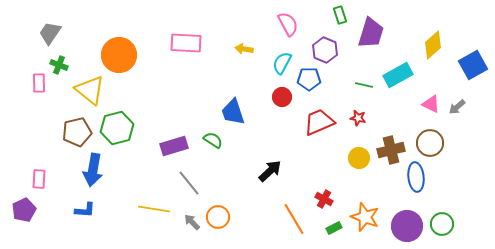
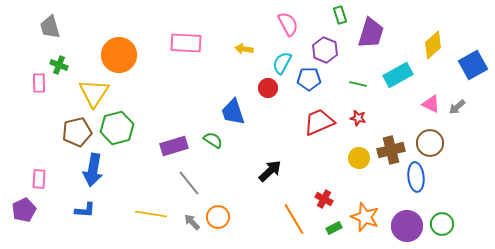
gray trapezoid at (50, 33): moved 6 px up; rotated 50 degrees counterclockwise
green line at (364, 85): moved 6 px left, 1 px up
yellow triangle at (90, 90): moved 4 px right, 3 px down; rotated 24 degrees clockwise
red circle at (282, 97): moved 14 px left, 9 px up
yellow line at (154, 209): moved 3 px left, 5 px down
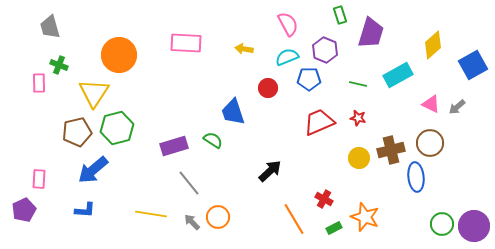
cyan semicircle at (282, 63): moved 5 px right, 6 px up; rotated 40 degrees clockwise
blue arrow at (93, 170): rotated 40 degrees clockwise
purple circle at (407, 226): moved 67 px right
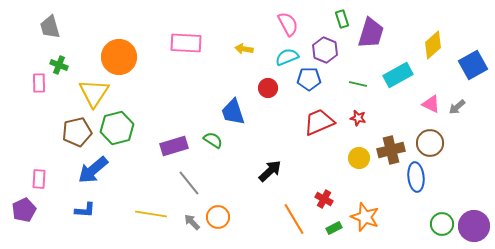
green rectangle at (340, 15): moved 2 px right, 4 px down
orange circle at (119, 55): moved 2 px down
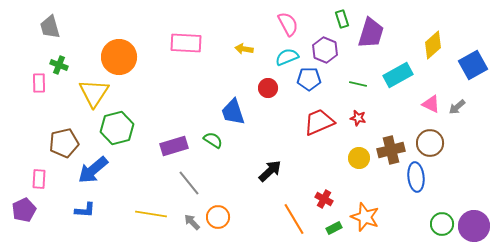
brown pentagon at (77, 132): moved 13 px left, 11 px down
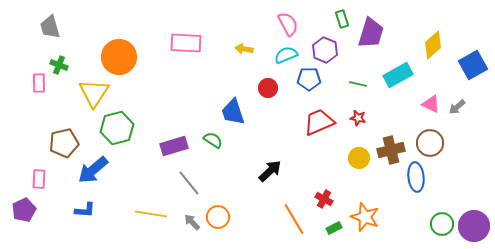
cyan semicircle at (287, 57): moved 1 px left, 2 px up
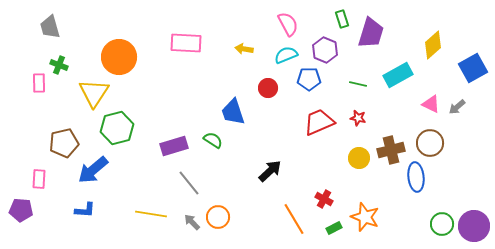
blue square at (473, 65): moved 3 px down
purple pentagon at (24, 210): moved 3 px left; rotated 30 degrees clockwise
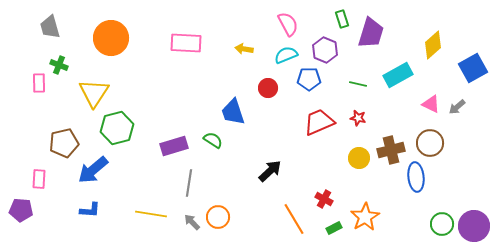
orange circle at (119, 57): moved 8 px left, 19 px up
gray line at (189, 183): rotated 48 degrees clockwise
blue L-shape at (85, 210): moved 5 px right
orange star at (365, 217): rotated 20 degrees clockwise
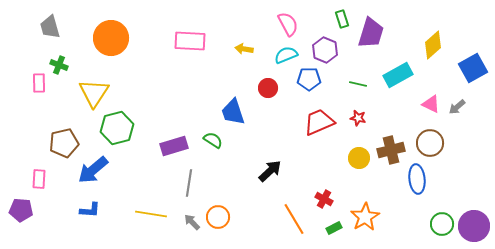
pink rectangle at (186, 43): moved 4 px right, 2 px up
blue ellipse at (416, 177): moved 1 px right, 2 px down
